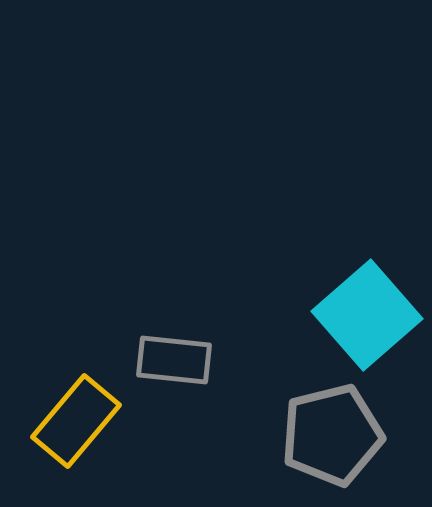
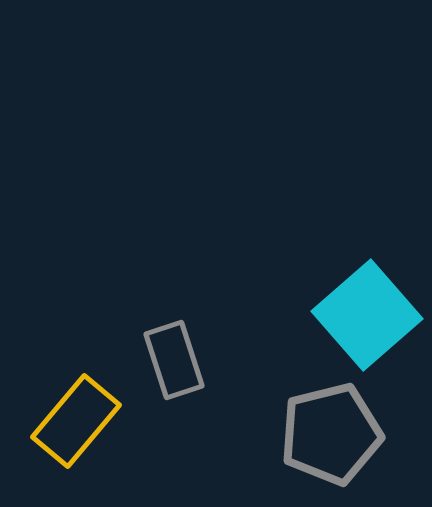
gray rectangle: rotated 66 degrees clockwise
gray pentagon: moved 1 px left, 1 px up
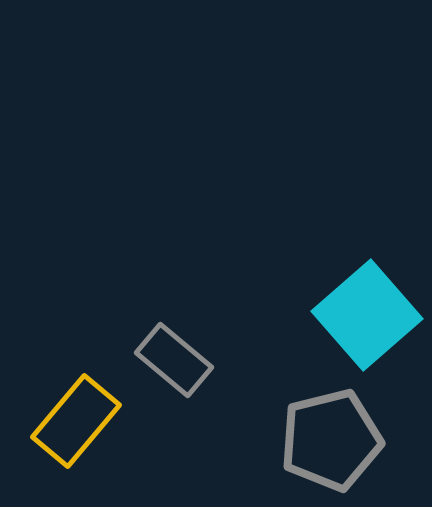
gray rectangle: rotated 32 degrees counterclockwise
gray pentagon: moved 6 px down
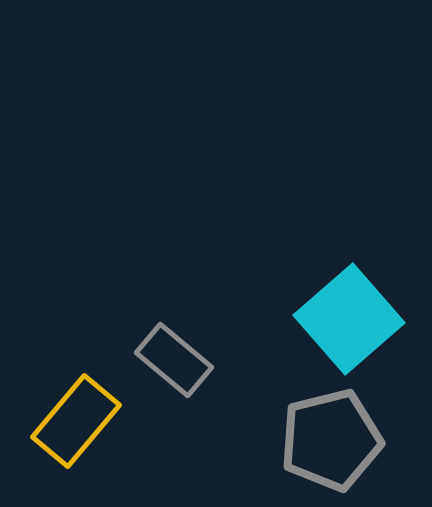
cyan square: moved 18 px left, 4 px down
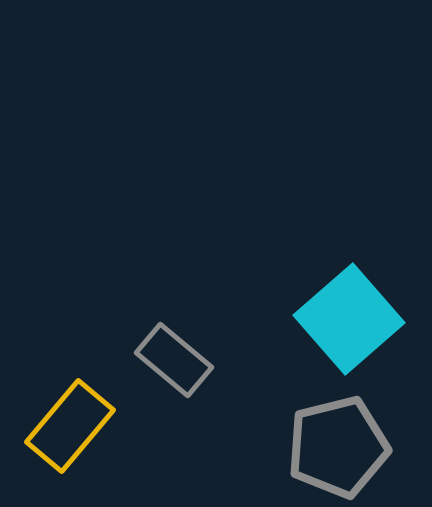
yellow rectangle: moved 6 px left, 5 px down
gray pentagon: moved 7 px right, 7 px down
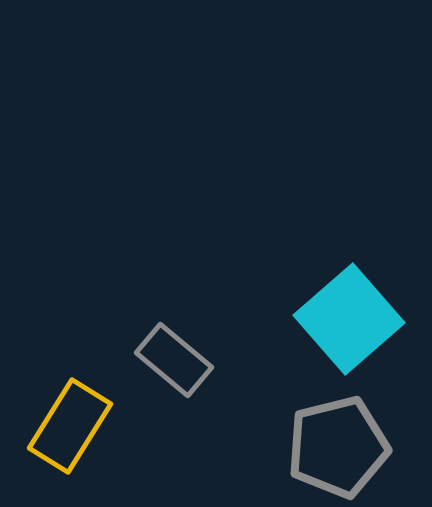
yellow rectangle: rotated 8 degrees counterclockwise
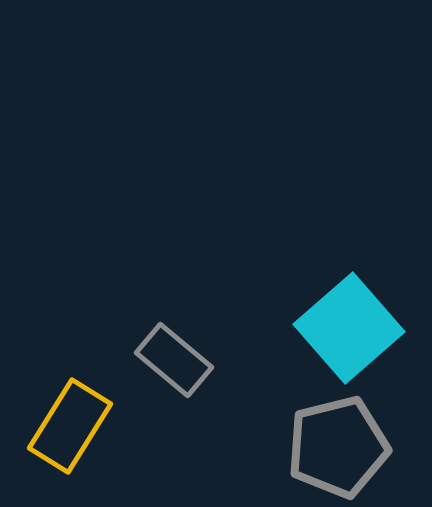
cyan square: moved 9 px down
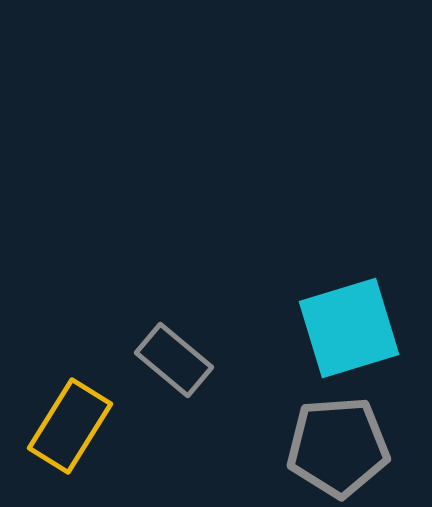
cyan square: rotated 24 degrees clockwise
gray pentagon: rotated 10 degrees clockwise
